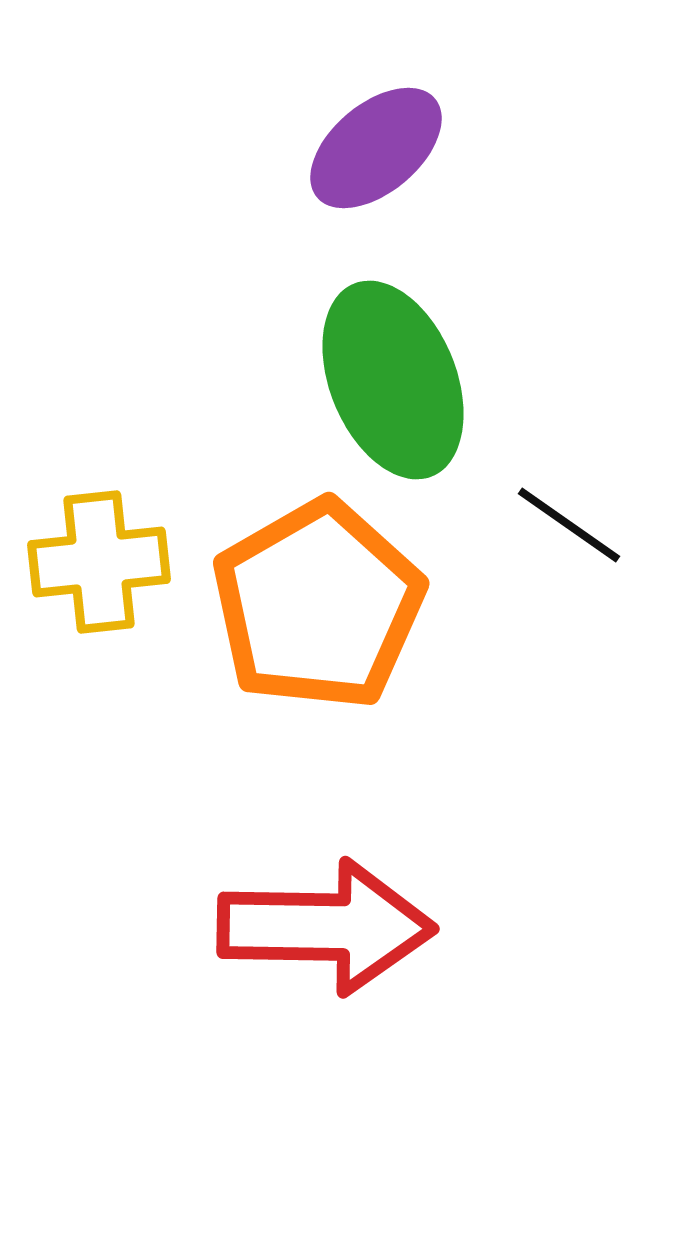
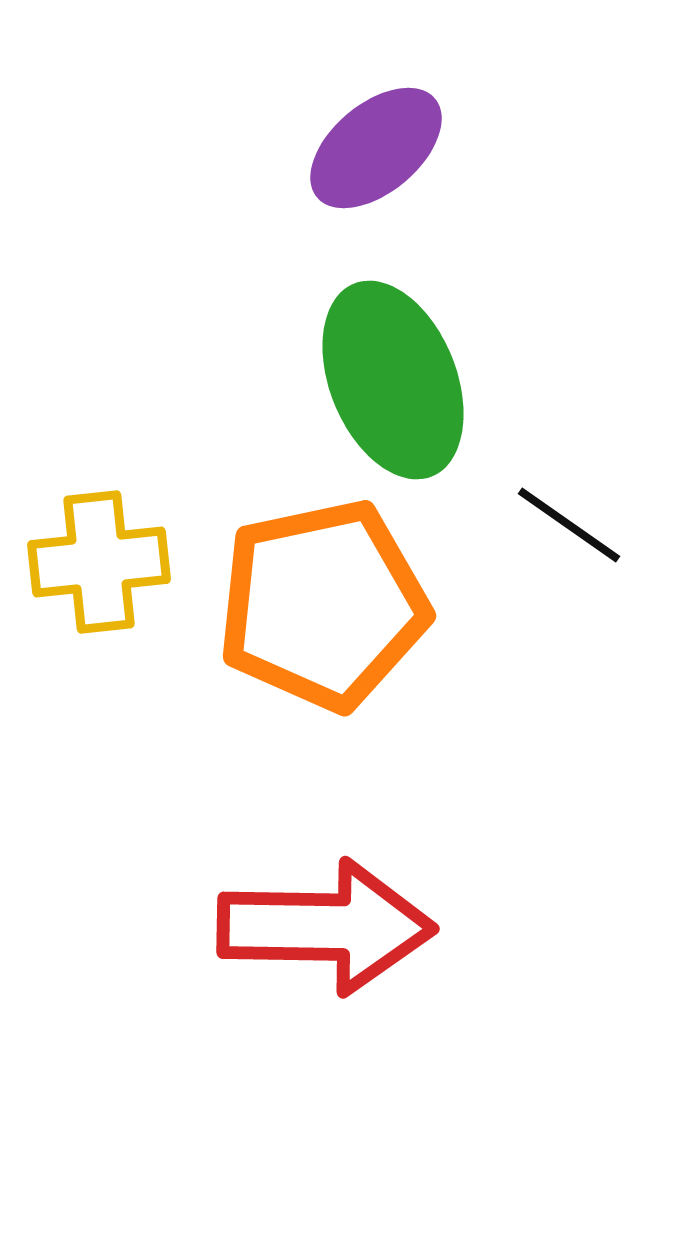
orange pentagon: moved 5 px right; rotated 18 degrees clockwise
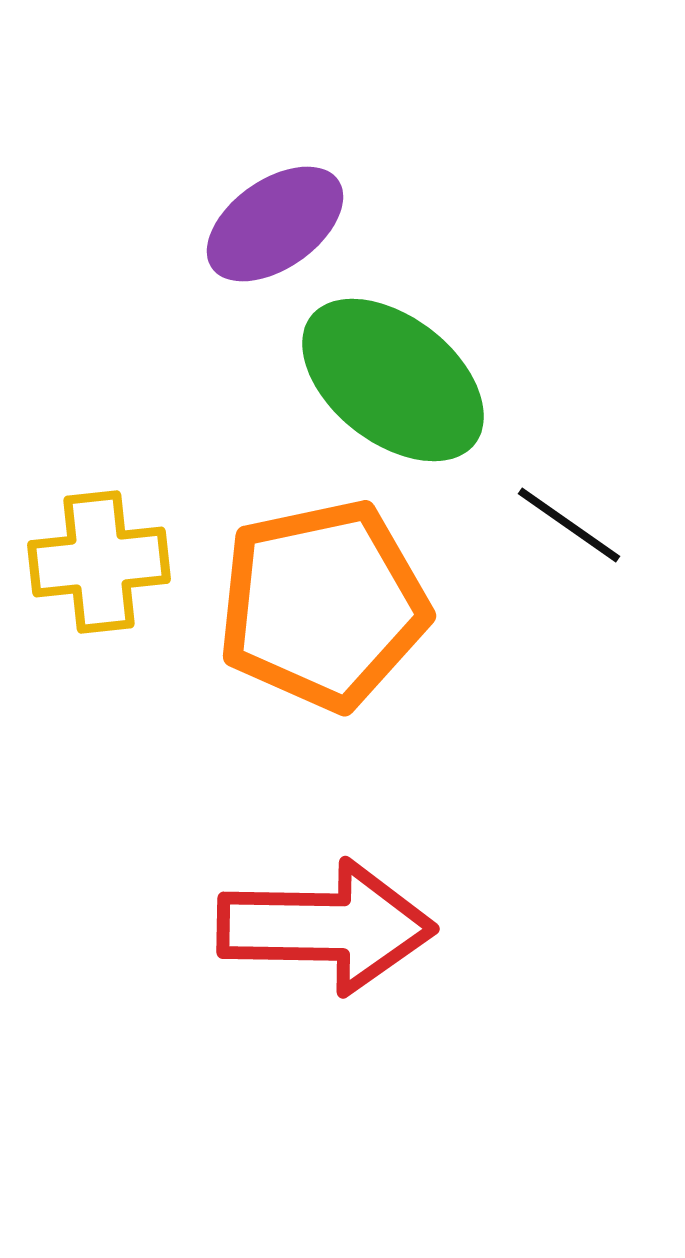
purple ellipse: moved 101 px left, 76 px down; rotated 5 degrees clockwise
green ellipse: rotated 30 degrees counterclockwise
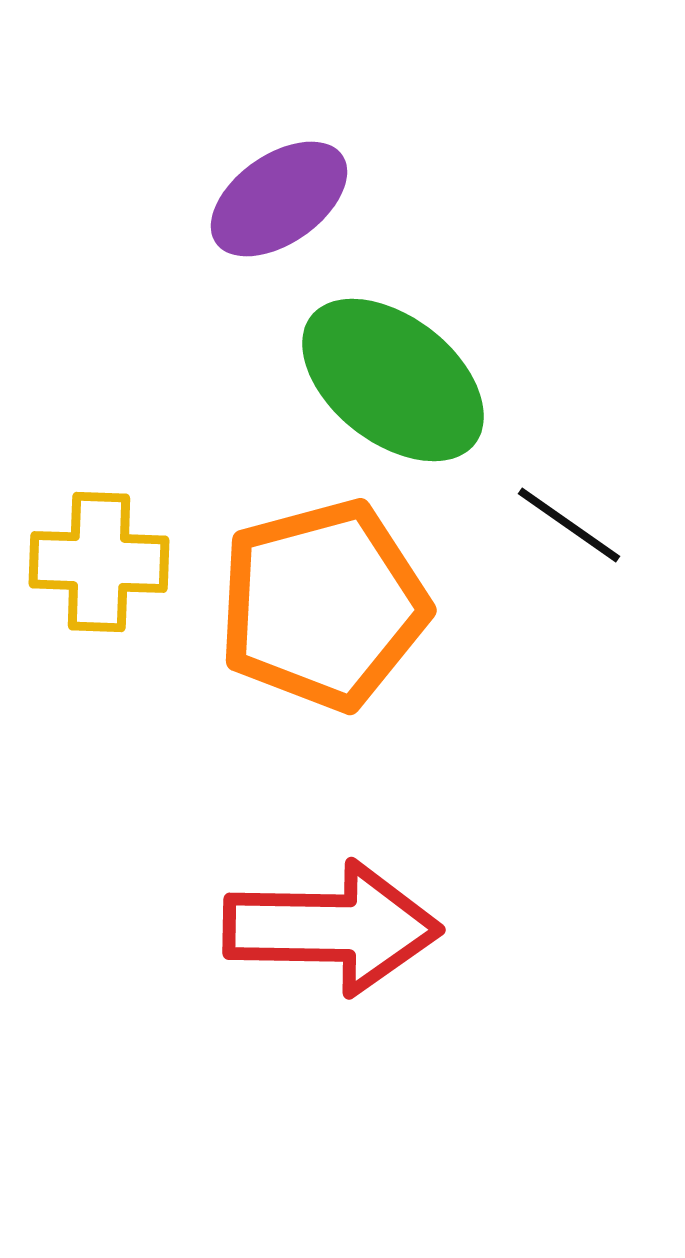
purple ellipse: moved 4 px right, 25 px up
yellow cross: rotated 8 degrees clockwise
orange pentagon: rotated 3 degrees counterclockwise
red arrow: moved 6 px right, 1 px down
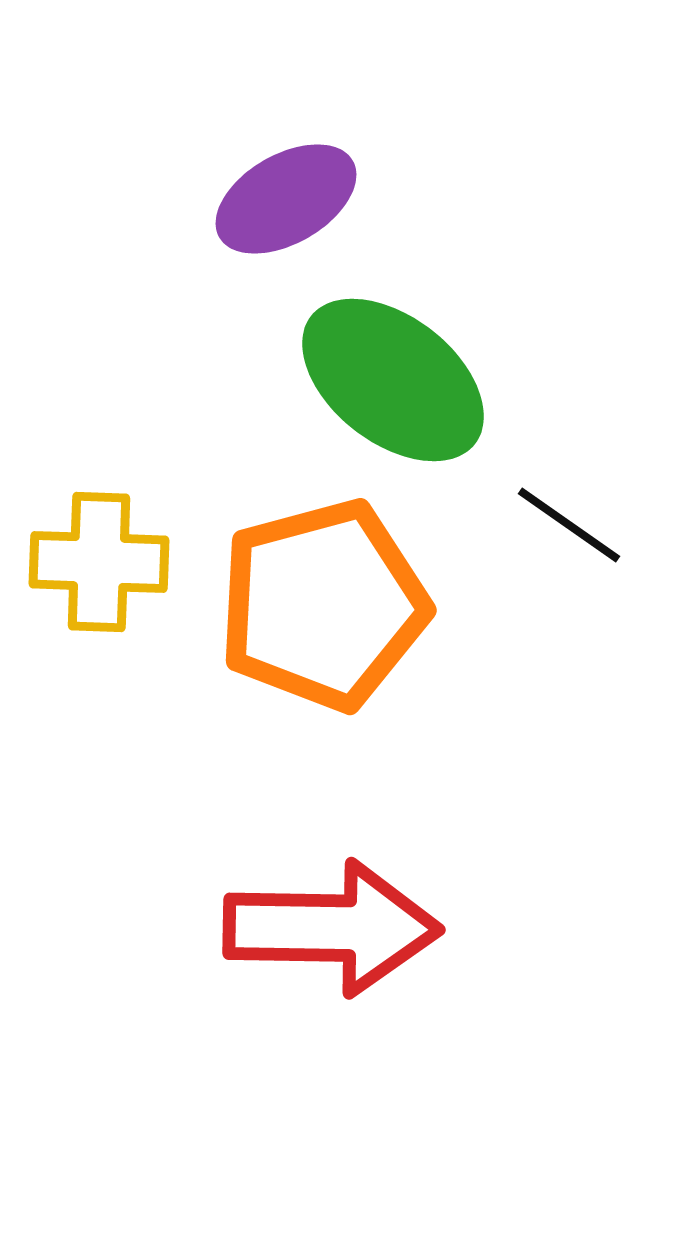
purple ellipse: moved 7 px right; rotated 5 degrees clockwise
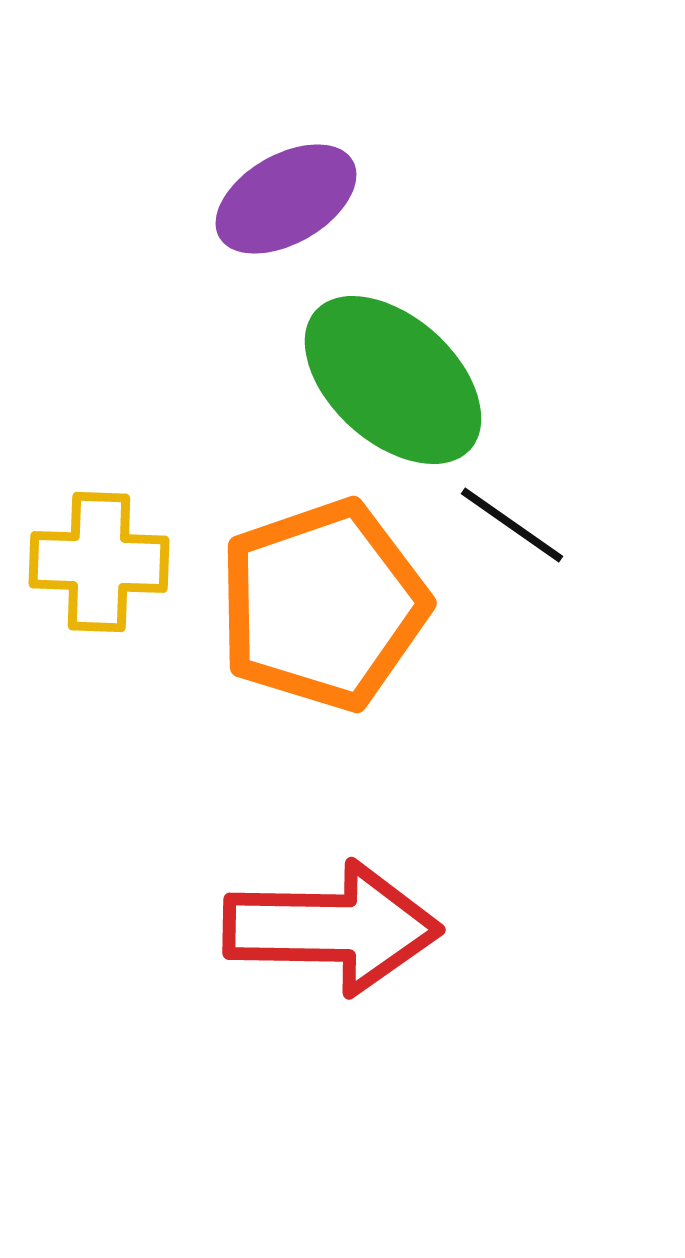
green ellipse: rotated 4 degrees clockwise
black line: moved 57 px left
orange pentagon: rotated 4 degrees counterclockwise
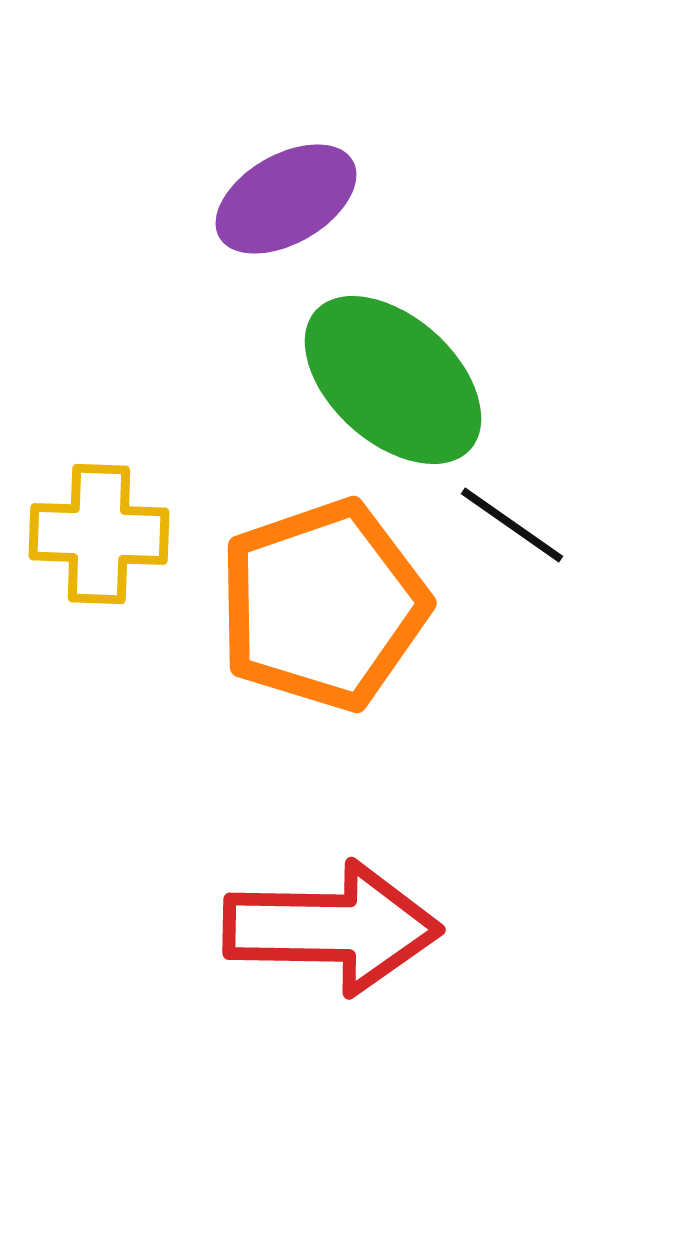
yellow cross: moved 28 px up
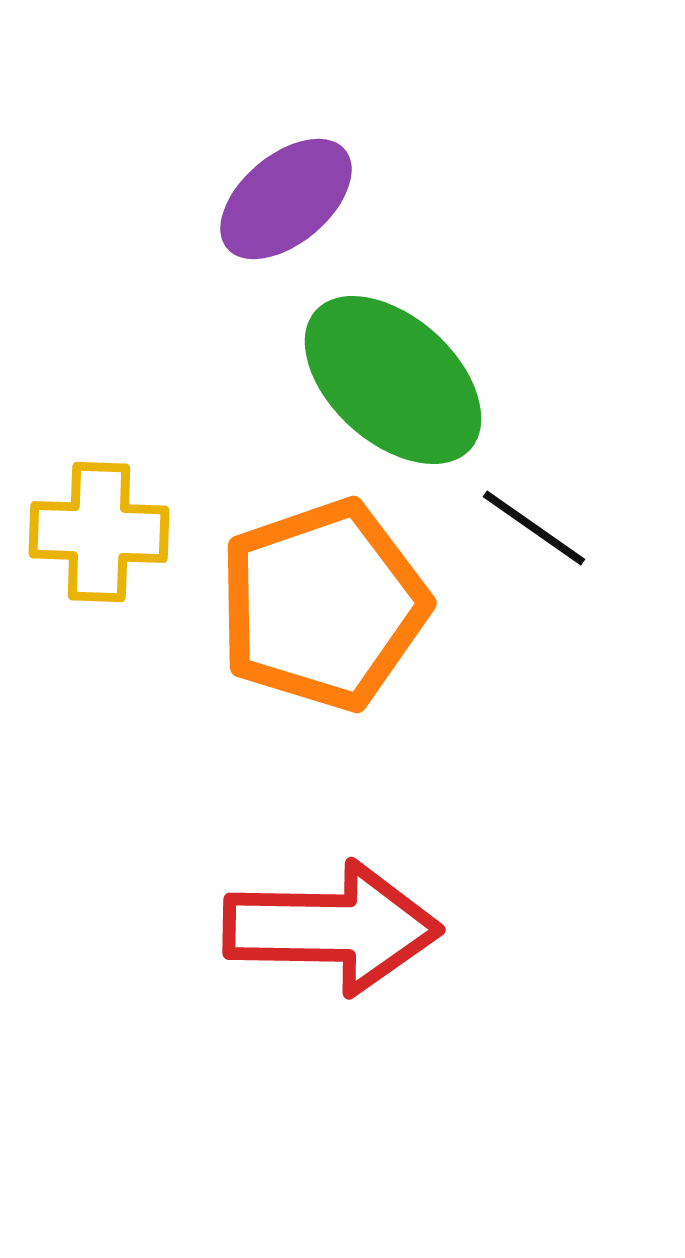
purple ellipse: rotated 10 degrees counterclockwise
black line: moved 22 px right, 3 px down
yellow cross: moved 2 px up
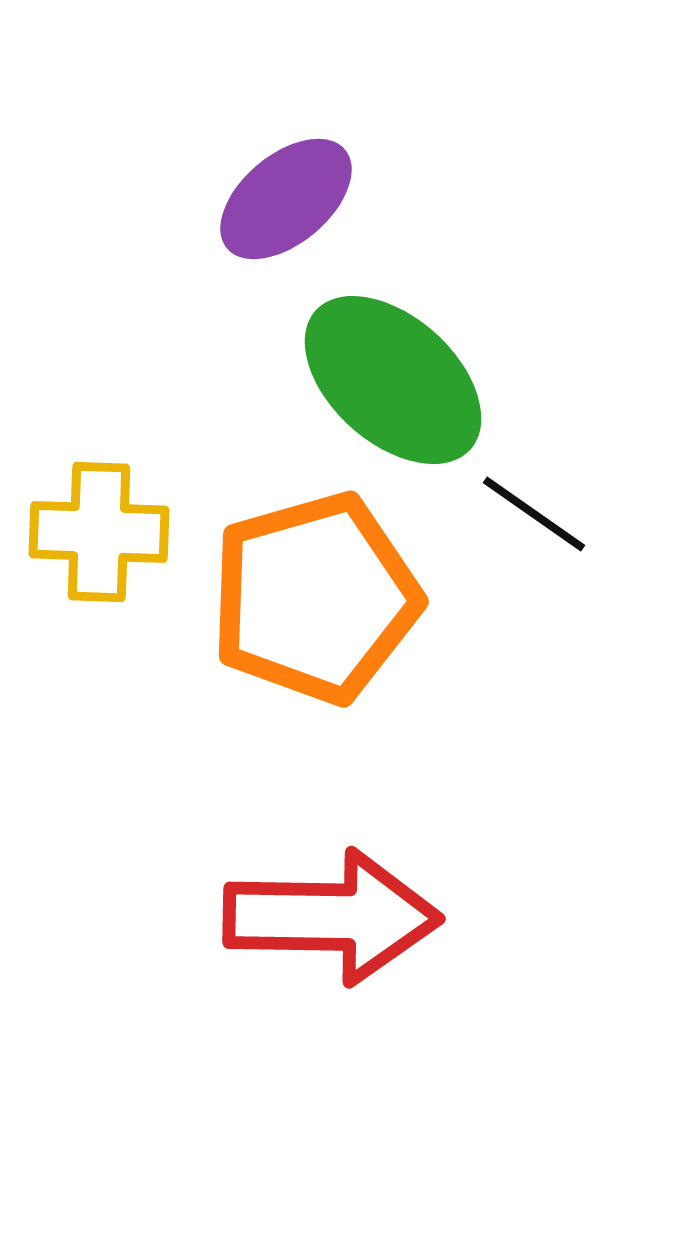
black line: moved 14 px up
orange pentagon: moved 8 px left, 7 px up; rotated 3 degrees clockwise
red arrow: moved 11 px up
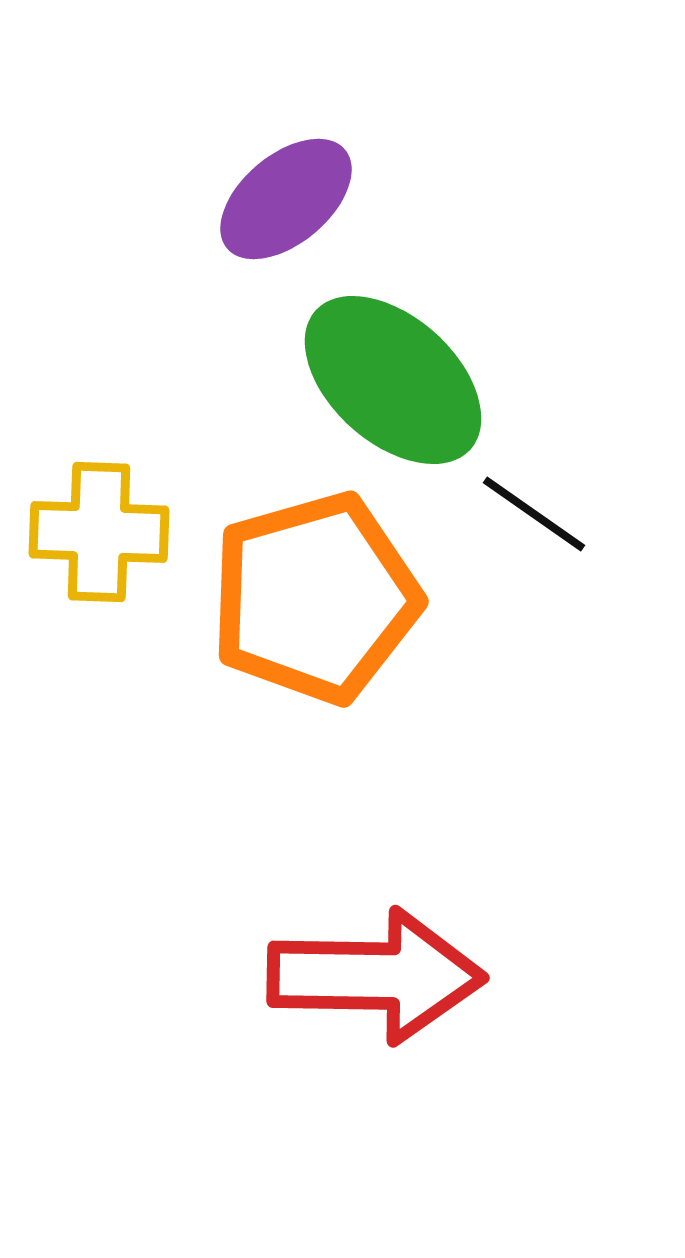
red arrow: moved 44 px right, 59 px down
